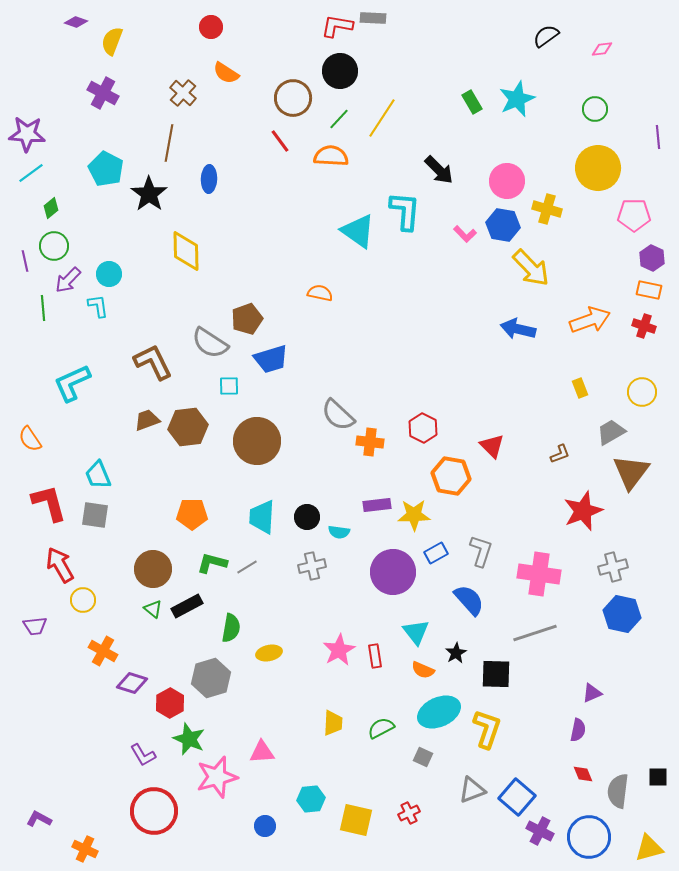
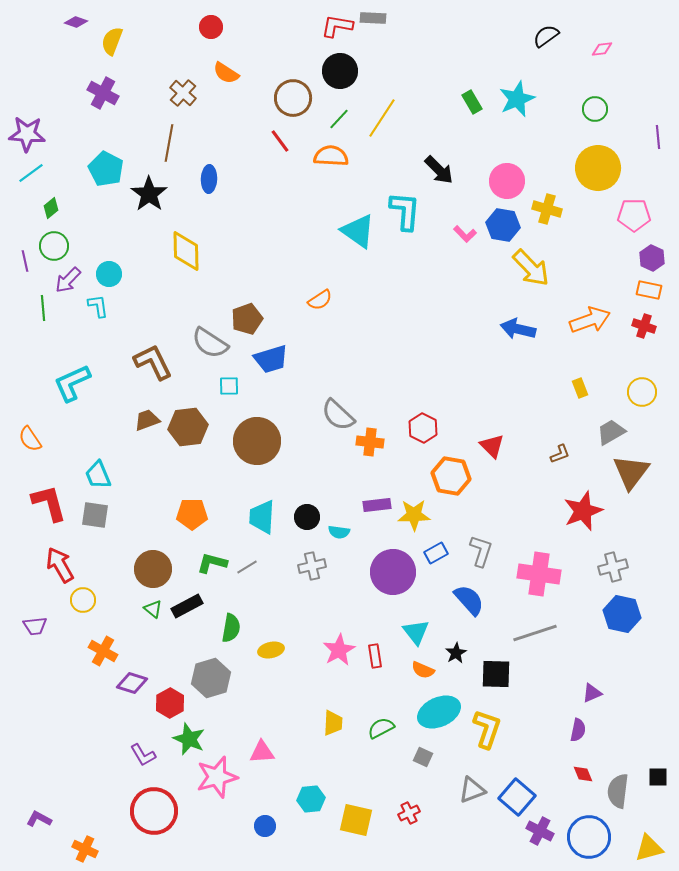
orange semicircle at (320, 293): moved 7 px down; rotated 135 degrees clockwise
yellow ellipse at (269, 653): moved 2 px right, 3 px up
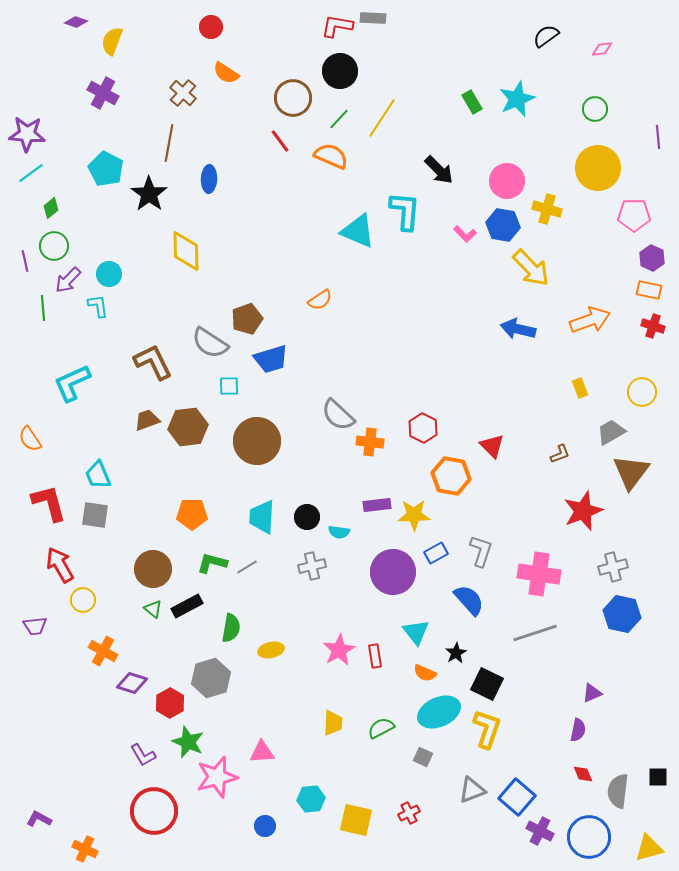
orange semicircle at (331, 156): rotated 20 degrees clockwise
cyan triangle at (358, 231): rotated 12 degrees counterclockwise
red cross at (644, 326): moved 9 px right
orange semicircle at (423, 670): moved 2 px right, 3 px down
black square at (496, 674): moved 9 px left, 10 px down; rotated 24 degrees clockwise
green star at (189, 739): moved 1 px left, 3 px down
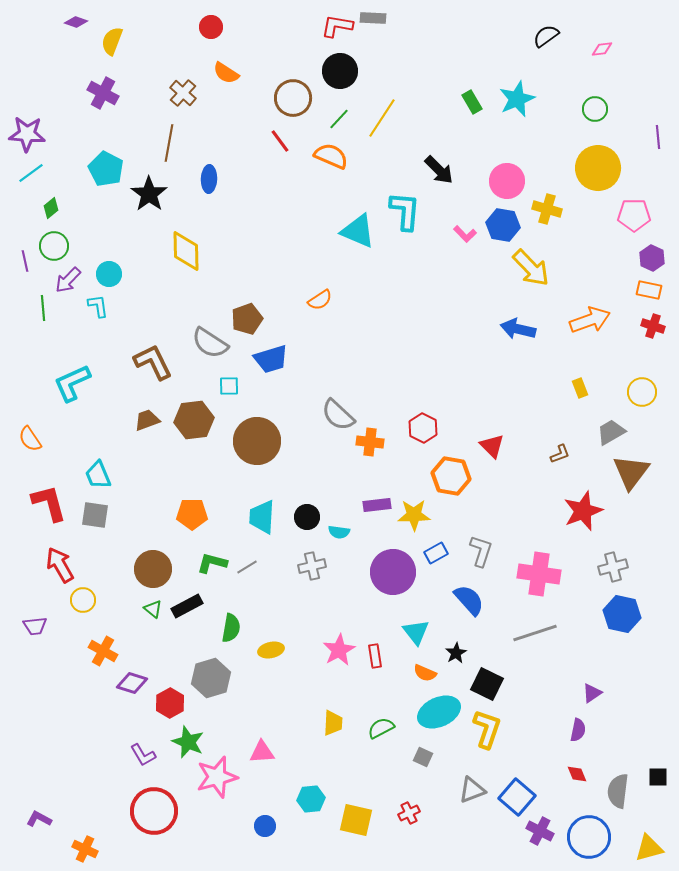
brown hexagon at (188, 427): moved 6 px right, 7 px up
purple triangle at (592, 693): rotated 10 degrees counterclockwise
red diamond at (583, 774): moved 6 px left
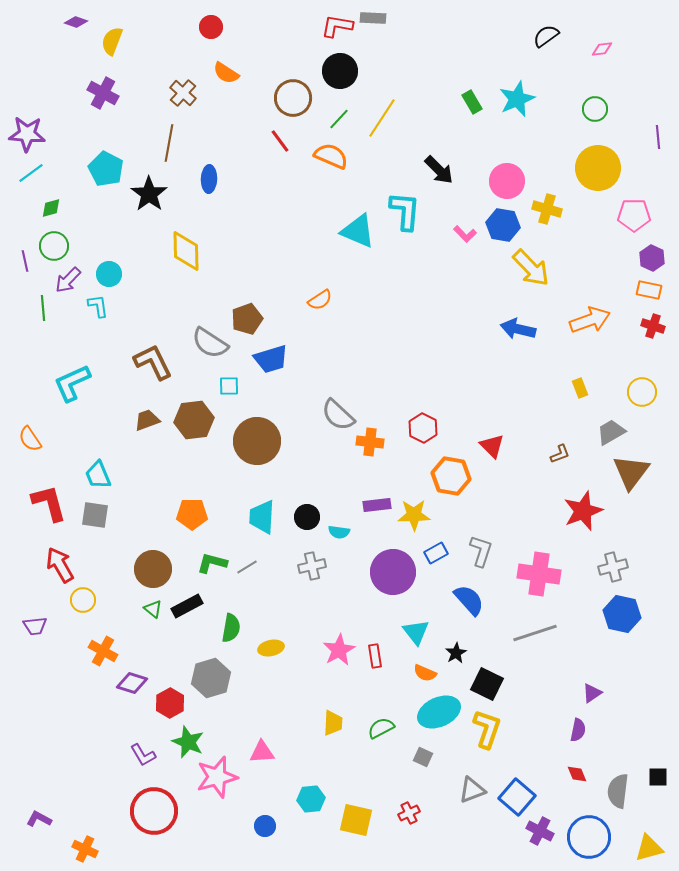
green diamond at (51, 208): rotated 25 degrees clockwise
yellow ellipse at (271, 650): moved 2 px up
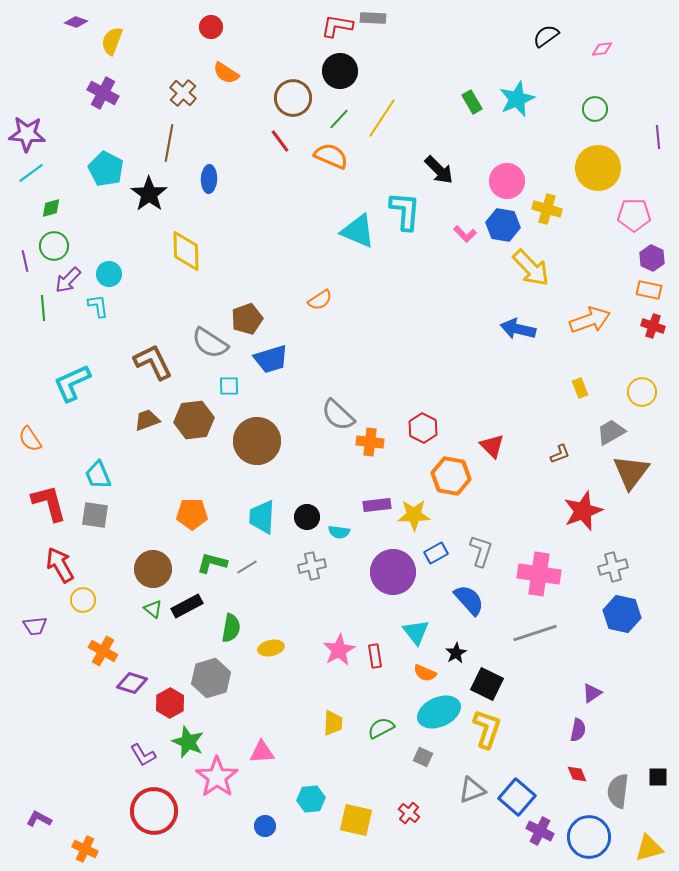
pink star at (217, 777): rotated 21 degrees counterclockwise
red cross at (409, 813): rotated 25 degrees counterclockwise
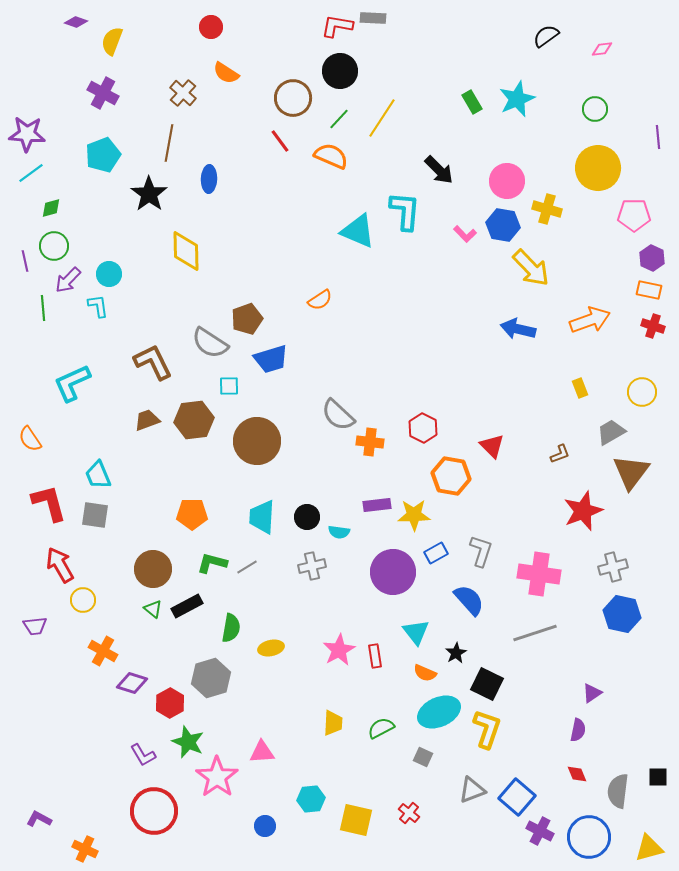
cyan pentagon at (106, 169): moved 3 px left, 14 px up; rotated 24 degrees clockwise
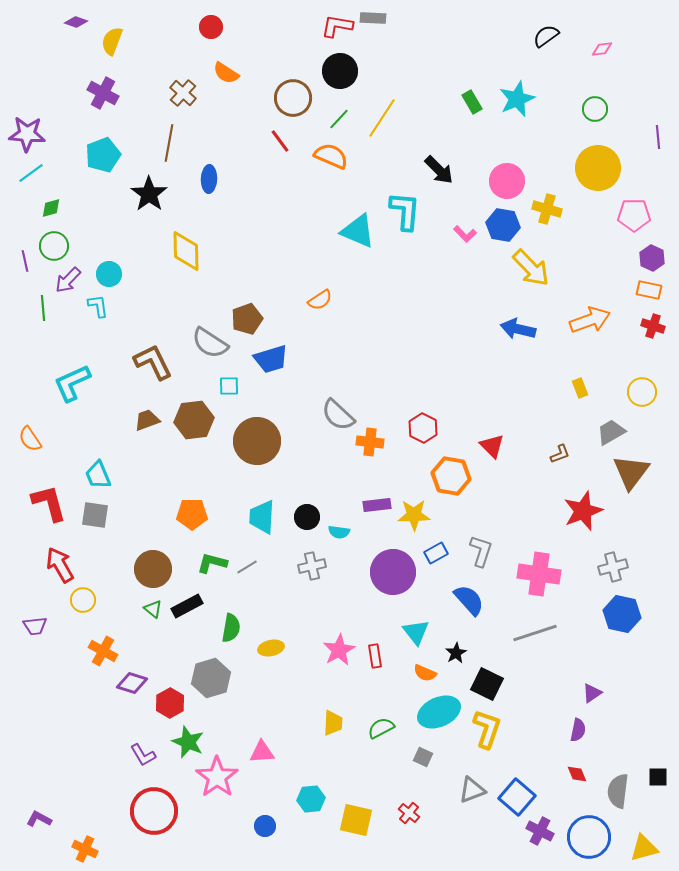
yellow triangle at (649, 848): moved 5 px left
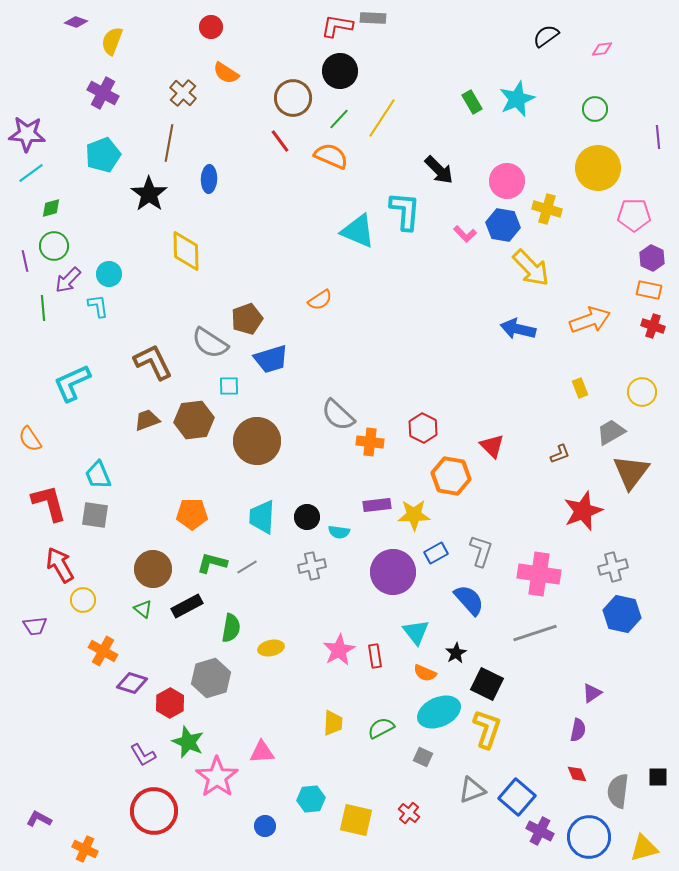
green triangle at (153, 609): moved 10 px left
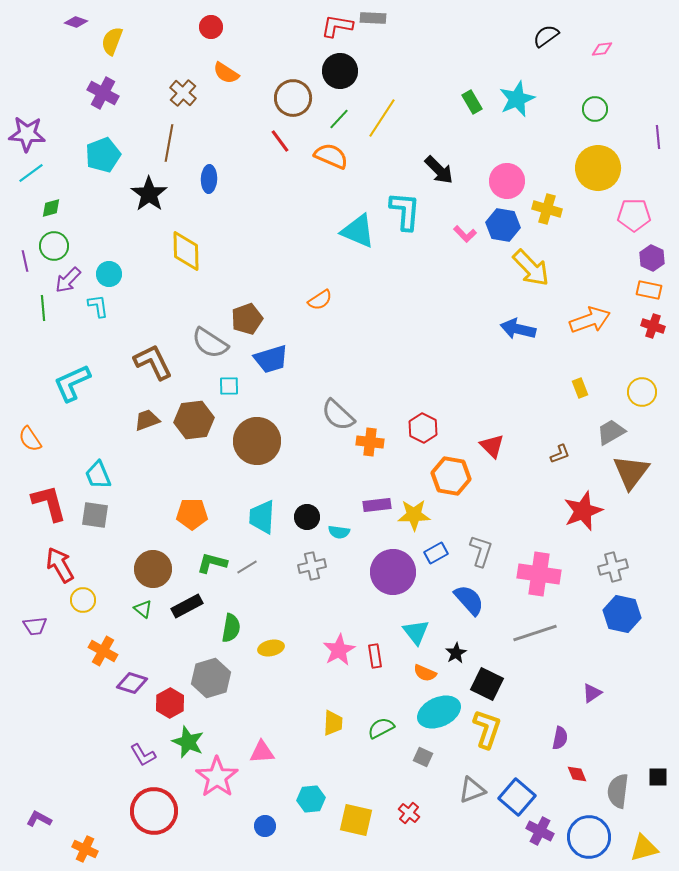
purple semicircle at (578, 730): moved 18 px left, 8 px down
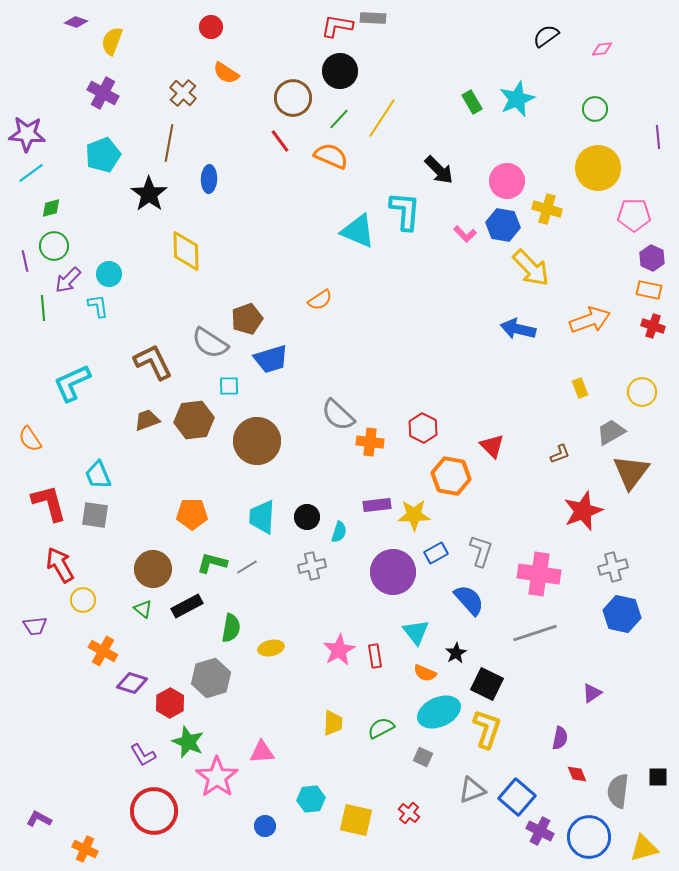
cyan semicircle at (339, 532): rotated 80 degrees counterclockwise
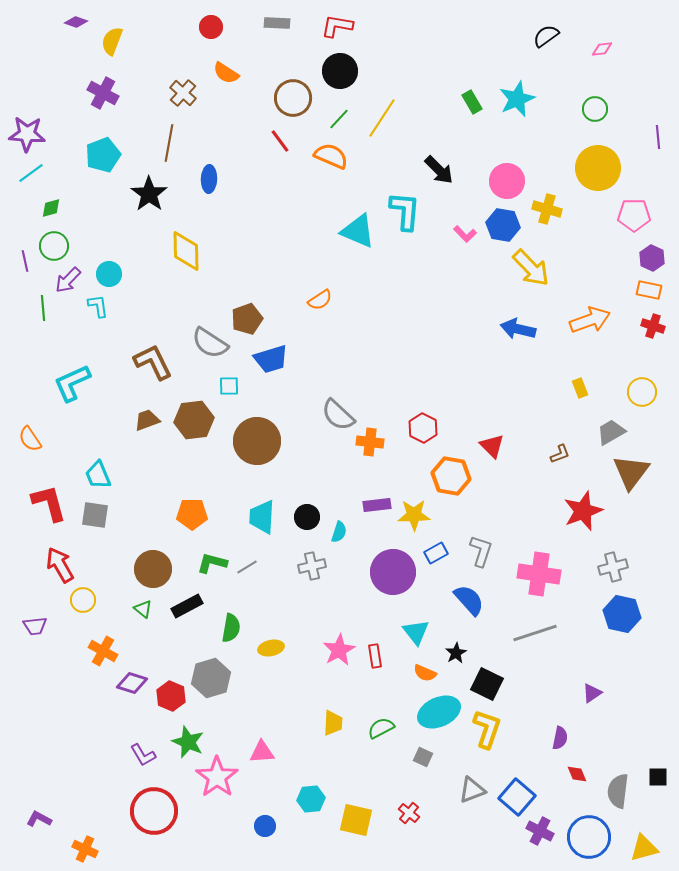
gray rectangle at (373, 18): moved 96 px left, 5 px down
red hexagon at (170, 703): moved 1 px right, 7 px up; rotated 8 degrees counterclockwise
